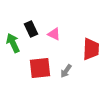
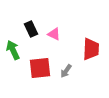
green arrow: moved 7 px down
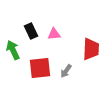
black rectangle: moved 2 px down
pink triangle: rotated 32 degrees counterclockwise
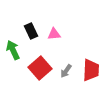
red trapezoid: moved 21 px down
red square: rotated 35 degrees counterclockwise
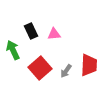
red trapezoid: moved 2 px left, 5 px up
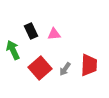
gray arrow: moved 1 px left, 2 px up
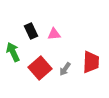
green arrow: moved 2 px down
red trapezoid: moved 2 px right, 3 px up
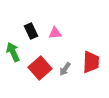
pink triangle: moved 1 px right, 1 px up
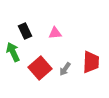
black rectangle: moved 6 px left
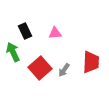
gray arrow: moved 1 px left, 1 px down
